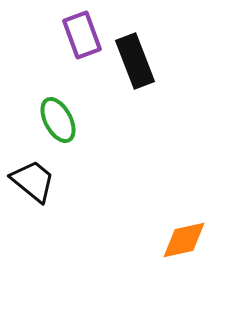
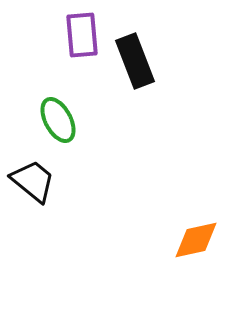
purple rectangle: rotated 15 degrees clockwise
orange diamond: moved 12 px right
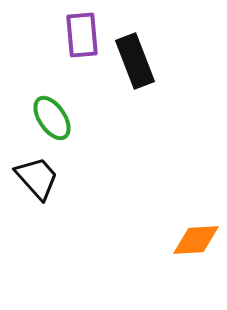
green ellipse: moved 6 px left, 2 px up; rotated 6 degrees counterclockwise
black trapezoid: moved 4 px right, 3 px up; rotated 9 degrees clockwise
orange diamond: rotated 9 degrees clockwise
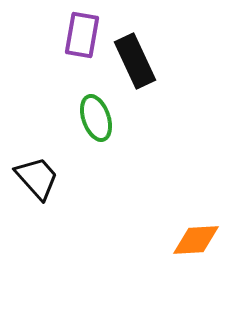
purple rectangle: rotated 15 degrees clockwise
black rectangle: rotated 4 degrees counterclockwise
green ellipse: moved 44 px right; rotated 15 degrees clockwise
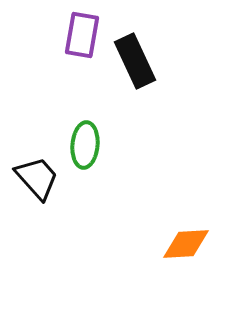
green ellipse: moved 11 px left, 27 px down; rotated 24 degrees clockwise
orange diamond: moved 10 px left, 4 px down
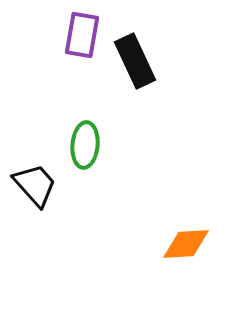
black trapezoid: moved 2 px left, 7 px down
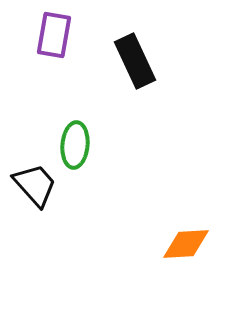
purple rectangle: moved 28 px left
green ellipse: moved 10 px left
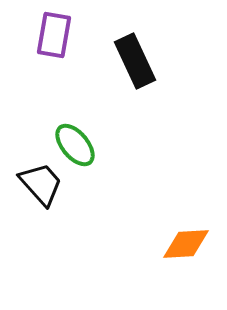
green ellipse: rotated 45 degrees counterclockwise
black trapezoid: moved 6 px right, 1 px up
